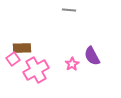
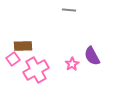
brown rectangle: moved 1 px right, 2 px up
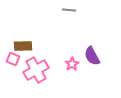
pink square: rotated 32 degrees counterclockwise
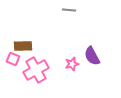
pink star: rotated 16 degrees clockwise
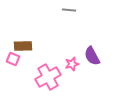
pink cross: moved 12 px right, 7 px down
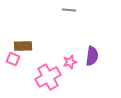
purple semicircle: rotated 144 degrees counterclockwise
pink star: moved 2 px left, 2 px up
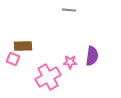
pink star: rotated 16 degrees clockwise
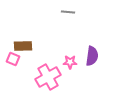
gray line: moved 1 px left, 2 px down
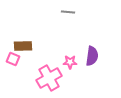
pink cross: moved 1 px right, 1 px down
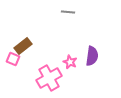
brown rectangle: rotated 36 degrees counterclockwise
pink star: rotated 24 degrees clockwise
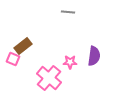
purple semicircle: moved 2 px right
pink star: rotated 24 degrees counterclockwise
pink cross: rotated 20 degrees counterclockwise
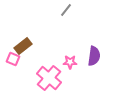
gray line: moved 2 px left, 2 px up; rotated 56 degrees counterclockwise
